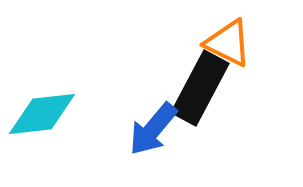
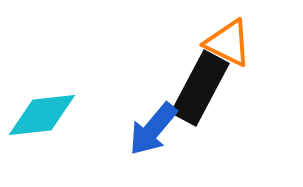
cyan diamond: moved 1 px down
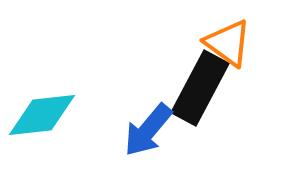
orange triangle: rotated 10 degrees clockwise
blue arrow: moved 5 px left, 1 px down
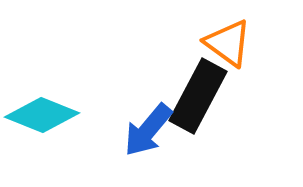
black rectangle: moved 2 px left, 8 px down
cyan diamond: rotated 28 degrees clockwise
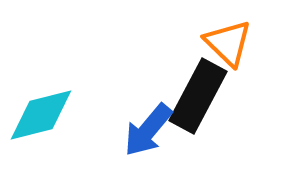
orange triangle: rotated 8 degrees clockwise
cyan diamond: moved 1 px left; rotated 36 degrees counterclockwise
